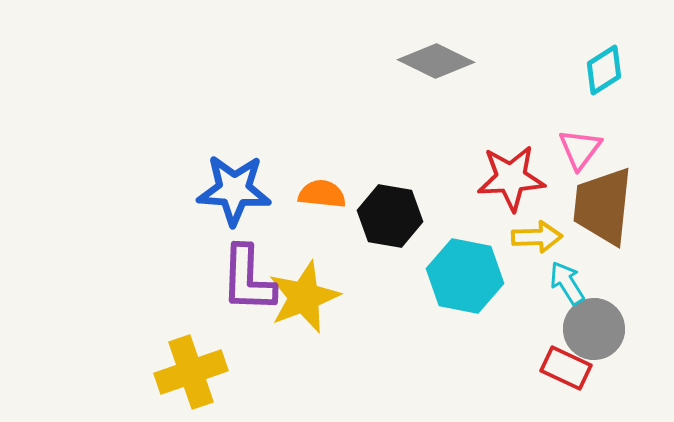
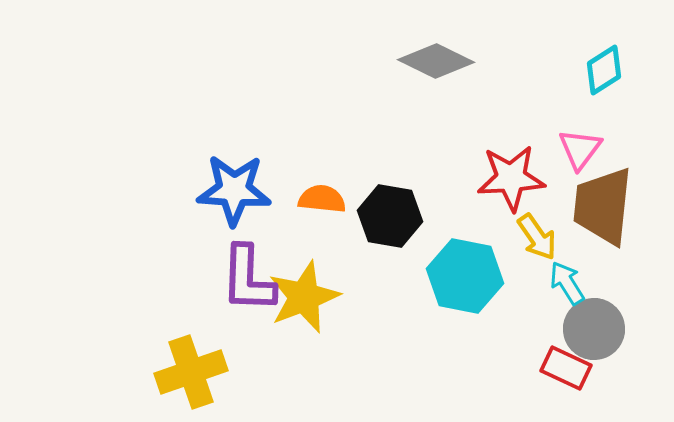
orange semicircle: moved 5 px down
yellow arrow: rotated 57 degrees clockwise
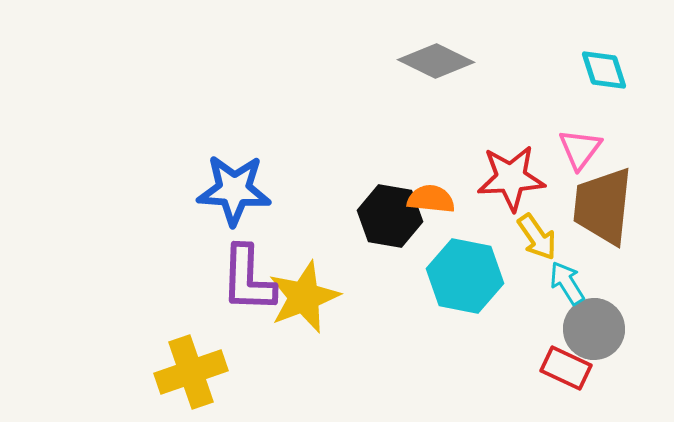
cyan diamond: rotated 75 degrees counterclockwise
orange semicircle: moved 109 px right
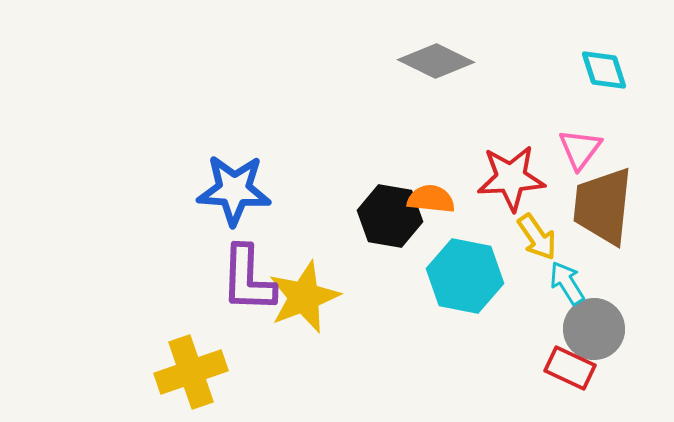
red rectangle: moved 4 px right
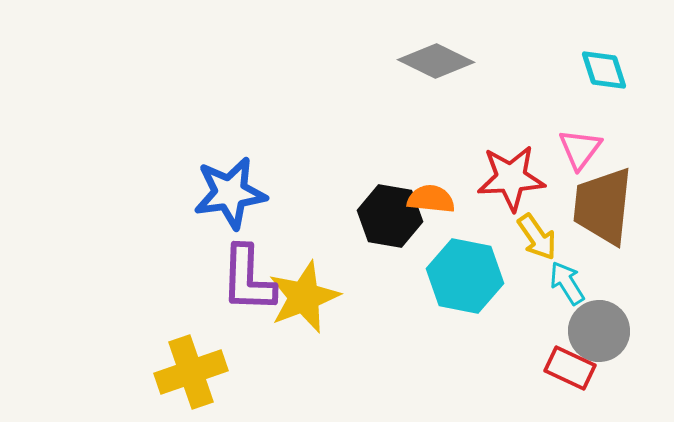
blue star: moved 4 px left, 3 px down; rotated 12 degrees counterclockwise
gray circle: moved 5 px right, 2 px down
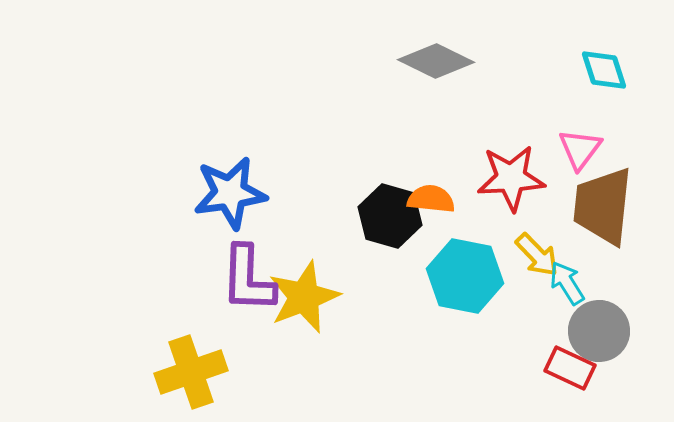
black hexagon: rotated 6 degrees clockwise
yellow arrow: moved 18 px down; rotated 9 degrees counterclockwise
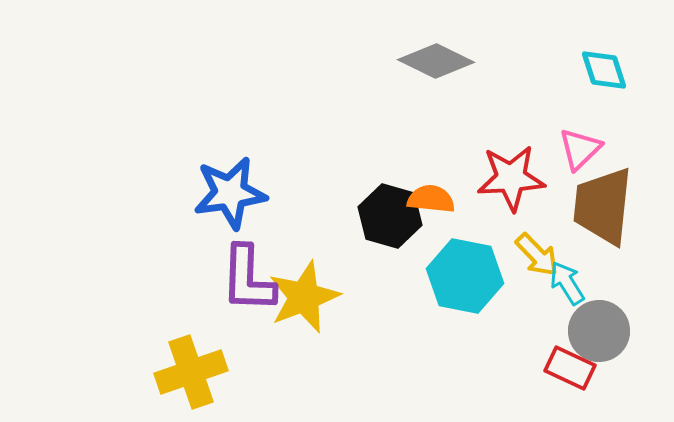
pink triangle: rotated 9 degrees clockwise
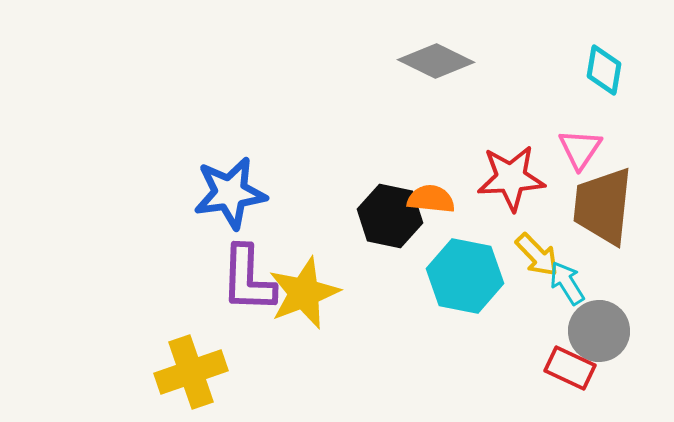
cyan diamond: rotated 27 degrees clockwise
pink triangle: rotated 12 degrees counterclockwise
black hexagon: rotated 4 degrees counterclockwise
yellow star: moved 4 px up
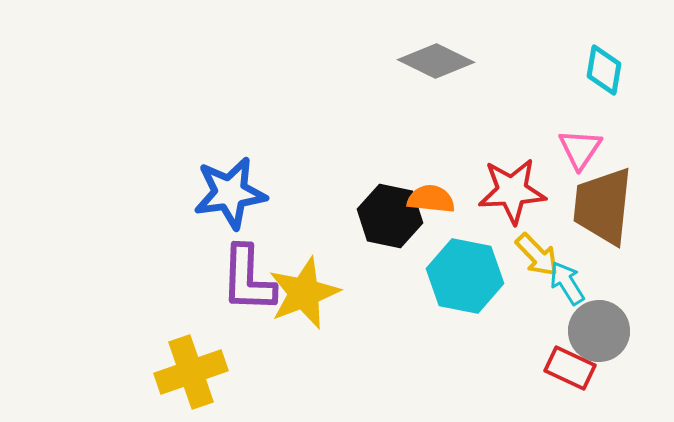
red star: moved 1 px right, 13 px down
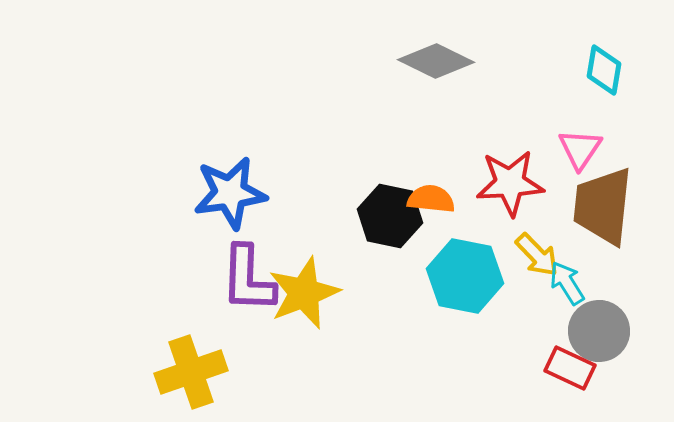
red star: moved 2 px left, 8 px up
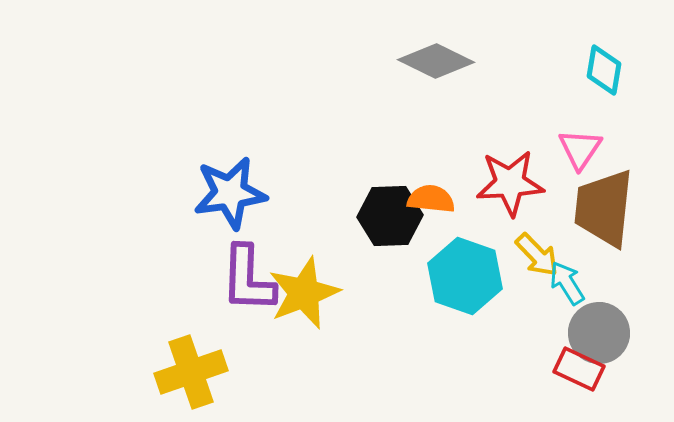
brown trapezoid: moved 1 px right, 2 px down
black hexagon: rotated 14 degrees counterclockwise
cyan hexagon: rotated 8 degrees clockwise
gray circle: moved 2 px down
red rectangle: moved 9 px right, 1 px down
